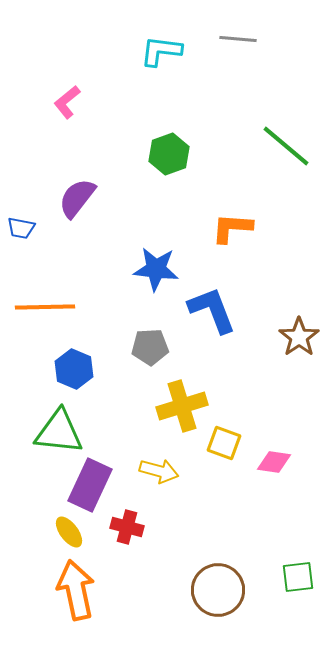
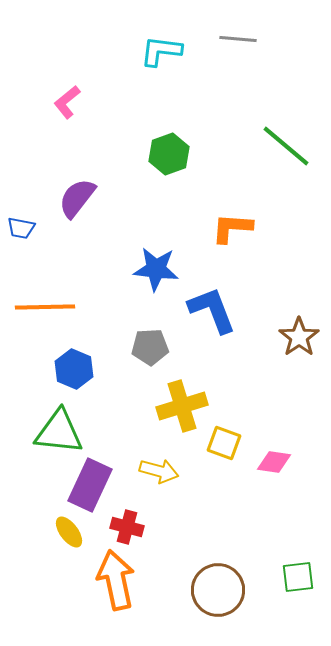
orange arrow: moved 40 px right, 10 px up
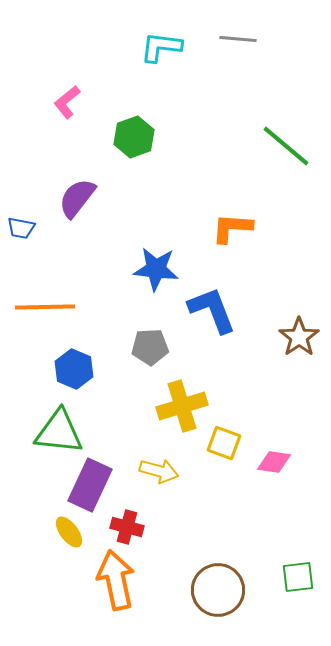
cyan L-shape: moved 4 px up
green hexagon: moved 35 px left, 17 px up
